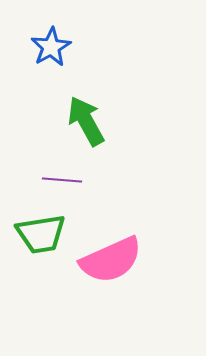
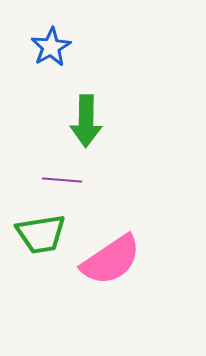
green arrow: rotated 150 degrees counterclockwise
pink semicircle: rotated 10 degrees counterclockwise
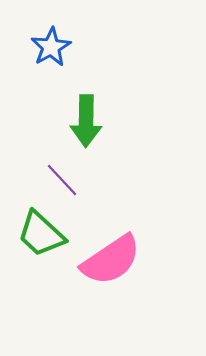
purple line: rotated 42 degrees clockwise
green trapezoid: rotated 52 degrees clockwise
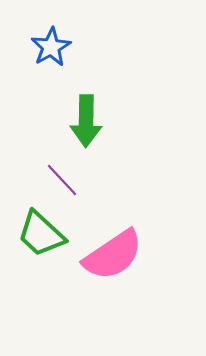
pink semicircle: moved 2 px right, 5 px up
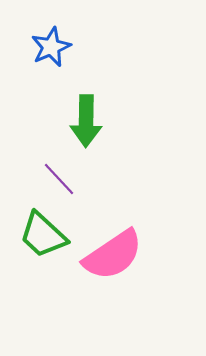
blue star: rotated 6 degrees clockwise
purple line: moved 3 px left, 1 px up
green trapezoid: moved 2 px right, 1 px down
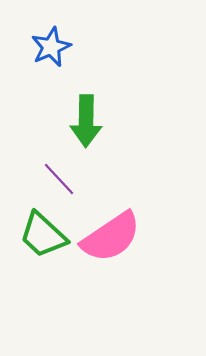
pink semicircle: moved 2 px left, 18 px up
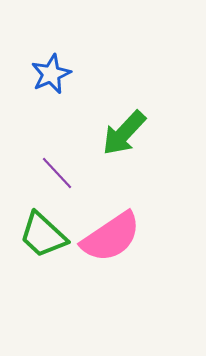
blue star: moved 27 px down
green arrow: moved 38 px right, 12 px down; rotated 42 degrees clockwise
purple line: moved 2 px left, 6 px up
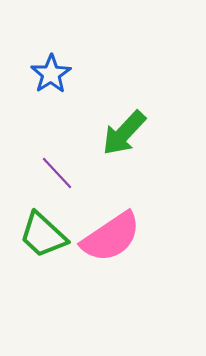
blue star: rotated 9 degrees counterclockwise
